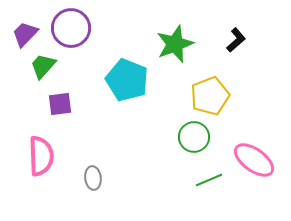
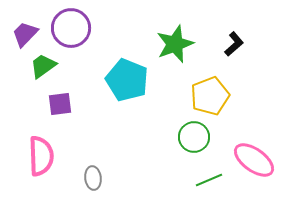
black L-shape: moved 2 px left, 4 px down
green trapezoid: rotated 12 degrees clockwise
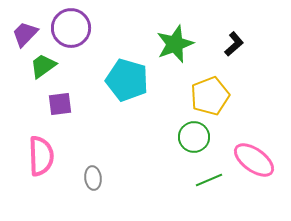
cyan pentagon: rotated 6 degrees counterclockwise
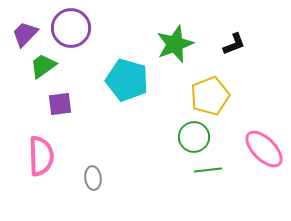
black L-shape: rotated 20 degrees clockwise
pink ellipse: moved 10 px right, 11 px up; rotated 9 degrees clockwise
green line: moved 1 px left, 10 px up; rotated 16 degrees clockwise
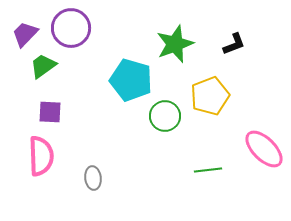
cyan pentagon: moved 4 px right
purple square: moved 10 px left, 8 px down; rotated 10 degrees clockwise
green circle: moved 29 px left, 21 px up
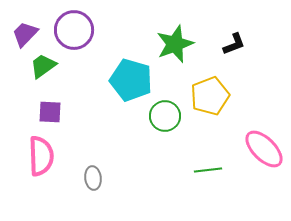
purple circle: moved 3 px right, 2 px down
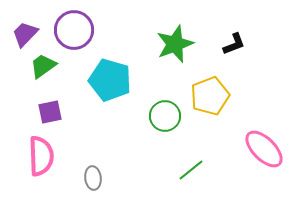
cyan pentagon: moved 21 px left
purple square: rotated 15 degrees counterclockwise
green line: moved 17 px left; rotated 32 degrees counterclockwise
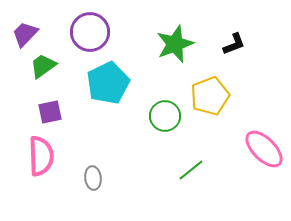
purple circle: moved 16 px right, 2 px down
cyan pentagon: moved 2 px left, 3 px down; rotated 30 degrees clockwise
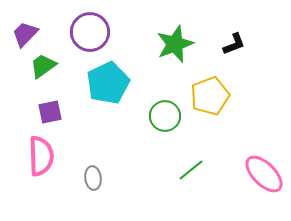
pink ellipse: moved 25 px down
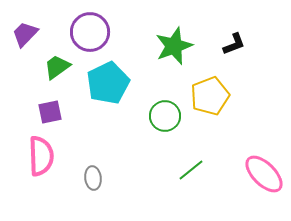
green star: moved 1 px left, 2 px down
green trapezoid: moved 14 px right, 1 px down
